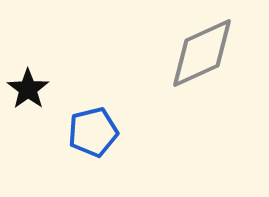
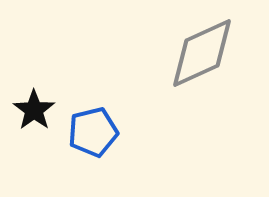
black star: moved 6 px right, 21 px down
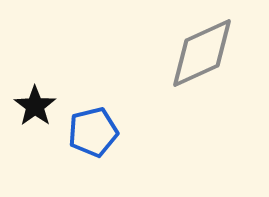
black star: moved 1 px right, 4 px up
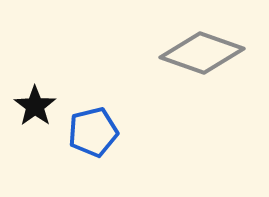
gray diamond: rotated 44 degrees clockwise
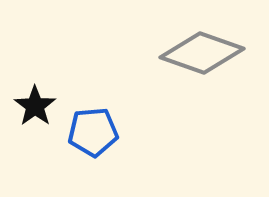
blue pentagon: rotated 9 degrees clockwise
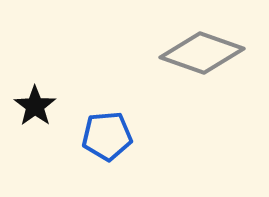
blue pentagon: moved 14 px right, 4 px down
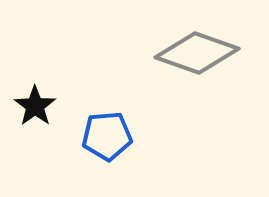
gray diamond: moved 5 px left
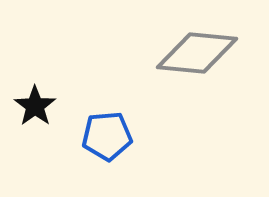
gray diamond: rotated 14 degrees counterclockwise
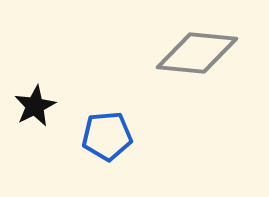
black star: rotated 9 degrees clockwise
